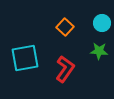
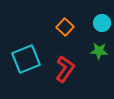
cyan square: moved 1 px right, 1 px down; rotated 12 degrees counterclockwise
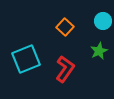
cyan circle: moved 1 px right, 2 px up
green star: rotated 30 degrees counterclockwise
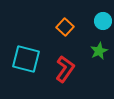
cyan square: rotated 36 degrees clockwise
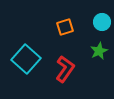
cyan circle: moved 1 px left, 1 px down
orange square: rotated 30 degrees clockwise
cyan square: rotated 28 degrees clockwise
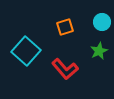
cyan square: moved 8 px up
red L-shape: rotated 104 degrees clockwise
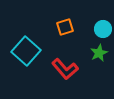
cyan circle: moved 1 px right, 7 px down
green star: moved 2 px down
